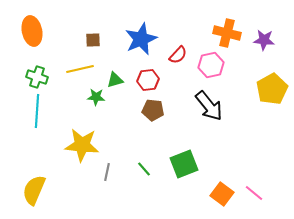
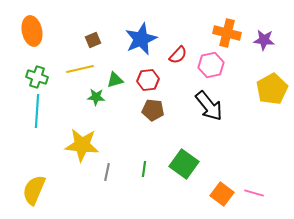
brown square: rotated 21 degrees counterclockwise
green square: rotated 32 degrees counterclockwise
green line: rotated 49 degrees clockwise
pink line: rotated 24 degrees counterclockwise
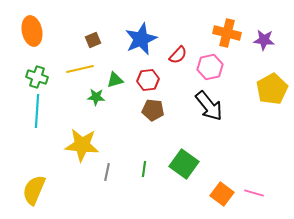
pink hexagon: moved 1 px left, 2 px down
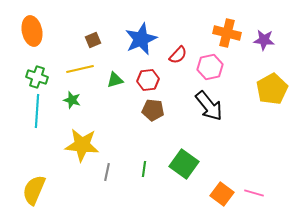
green star: moved 24 px left, 3 px down; rotated 12 degrees clockwise
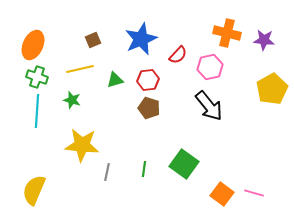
orange ellipse: moved 1 px right, 14 px down; rotated 36 degrees clockwise
brown pentagon: moved 4 px left, 2 px up; rotated 10 degrees clockwise
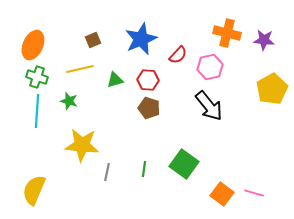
red hexagon: rotated 10 degrees clockwise
green star: moved 3 px left, 1 px down
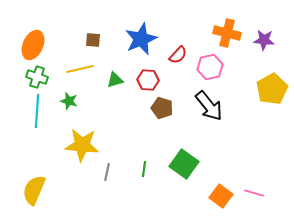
brown square: rotated 28 degrees clockwise
brown pentagon: moved 13 px right
orange square: moved 1 px left, 2 px down
